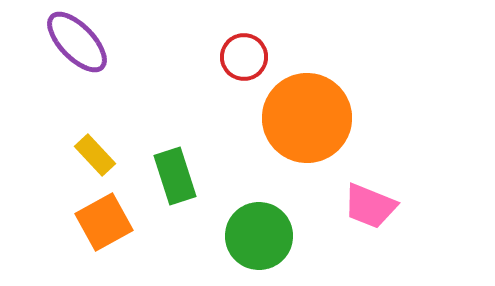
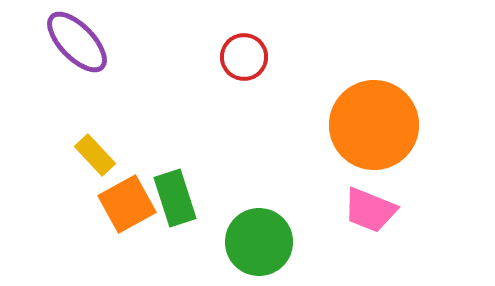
orange circle: moved 67 px right, 7 px down
green rectangle: moved 22 px down
pink trapezoid: moved 4 px down
orange square: moved 23 px right, 18 px up
green circle: moved 6 px down
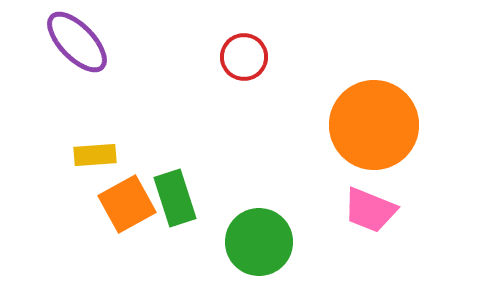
yellow rectangle: rotated 51 degrees counterclockwise
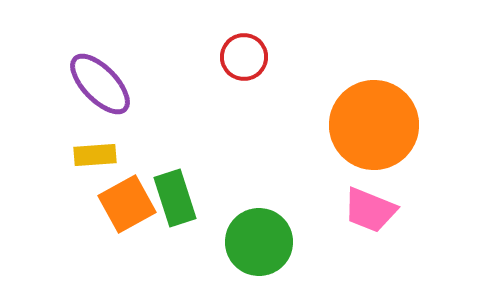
purple ellipse: moved 23 px right, 42 px down
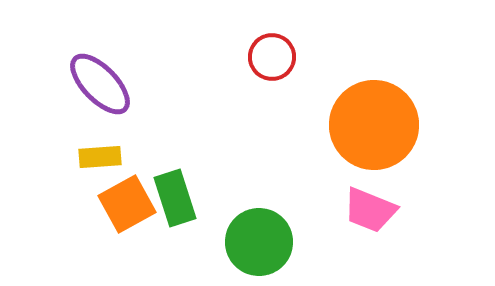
red circle: moved 28 px right
yellow rectangle: moved 5 px right, 2 px down
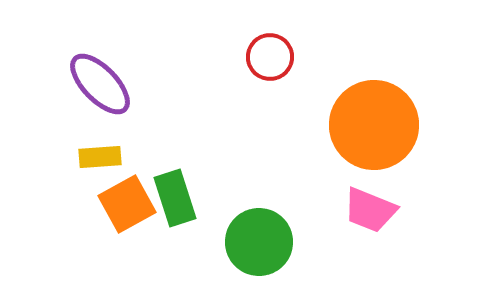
red circle: moved 2 px left
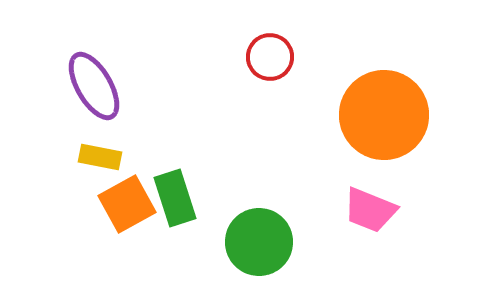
purple ellipse: moved 6 px left, 2 px down; rotated 14 degrees clockwise
orange circle: moved 10 px right, 10 px up
yellow rectangle: rotated 15 degrees clockwise
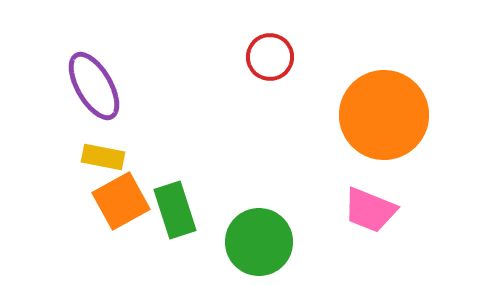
yellow rectangle: moved 3 px right
green rectangle: moved 12 px down
orange square: moved 6 px left, 3 px up
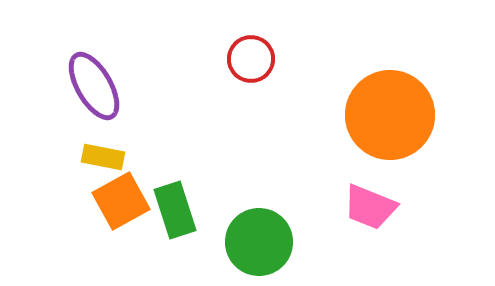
red circle: moved 19 px left, 2 px down
orange circle: moved 6 px right
pink trapezoid: moved 3 px up
